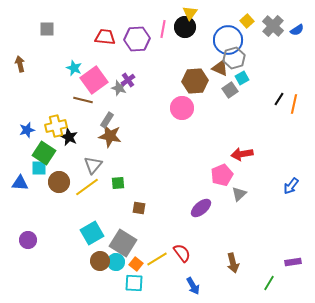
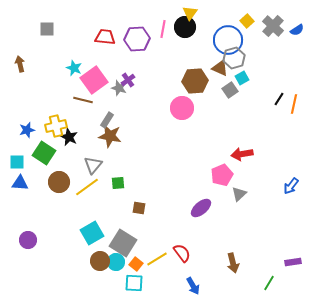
cyan square at (39, 168): moved 22 px left, 6 px up
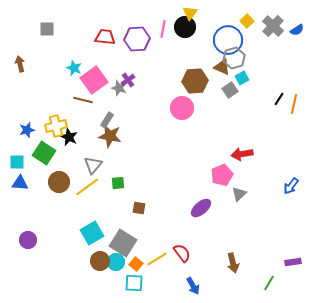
brown triangle at (220, 68): moved 2 px right, 1 px up
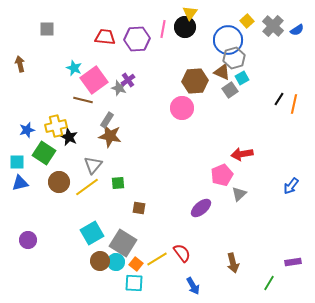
brown triangle at (222, 67): moved 5 px down
blue triangle at (20, 183): rotated 18 degrees counterclockwise
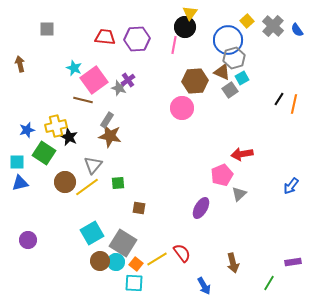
pink line at (163, 29): moved 11 px right, 16 px down
blue semicircle at (297, 30): rotated 88 degrees clockwise
brown circle at (59, 182): moved 6 px right
purple ellipse at (201, 208): rotated 20 degrees counterclockwise
blue arrow at (193, 286): moved 11 px right
